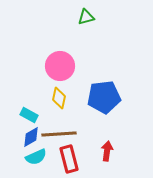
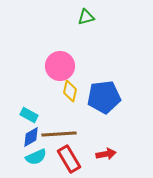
yellow diamond: moved 11 px right, 7 px up
red arrow: moved 1 px left, 3 px down; rotated 72 degrees clockwise
red rectangle: rotated 16 degrees counterclockwise
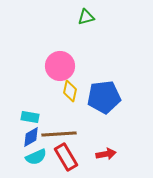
cyan rectangle: moved 1 px right, 2 px down; rotated 18 degrees counterclockwise
red rectangle: moved 3 px left, 2 px up
